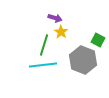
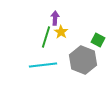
purple arrow: rotated 104 degrees counterclockwise
green line: moved 2 px right, 8 px up
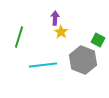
green line: moved 27 px left
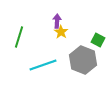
purple arrow: moved 2 px right, 3 px down
cyan line: rotated 12 degrees counterclockwise
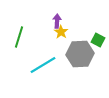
gray hexagon: moved 3 px left, 6 px up; rotated 24 degrees counterclockwise
cyan line: rotated 12 degrees counterclockwise
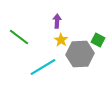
yellow star: moved 8 px down
green line: rotated 70 degrees counterclockwise
cyan line: moved 2 px down
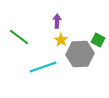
cyan line: rotated 12 degrees clockwise
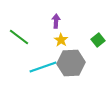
purple arrow: moved 1 px left
green square: rotated 24 degrees clockwise
gray hexagon: moved 9 px left, 9 px down
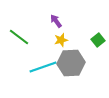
purple arrow: rotated 40 degrees counterclockwise
yellow star: rotated 24 degrees clockwise
